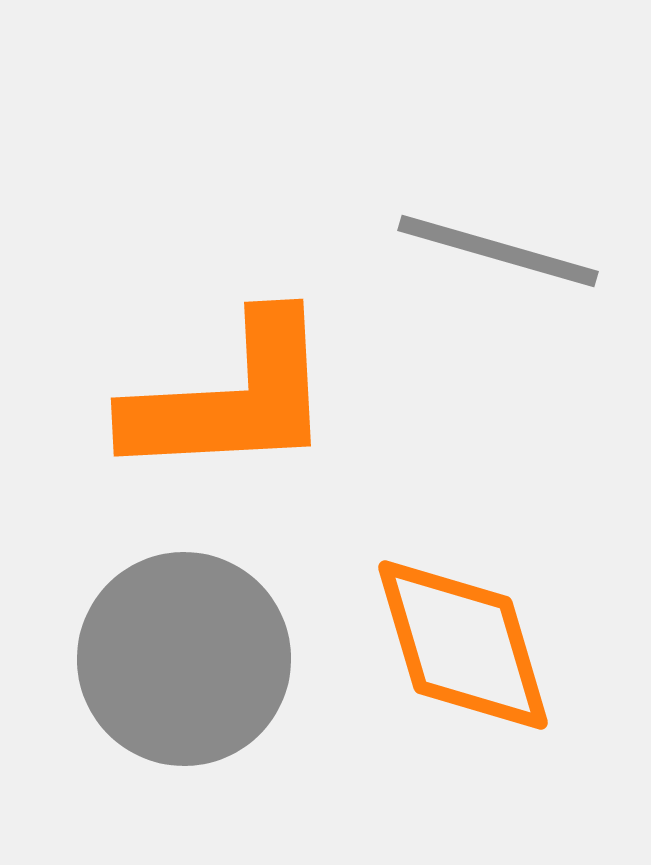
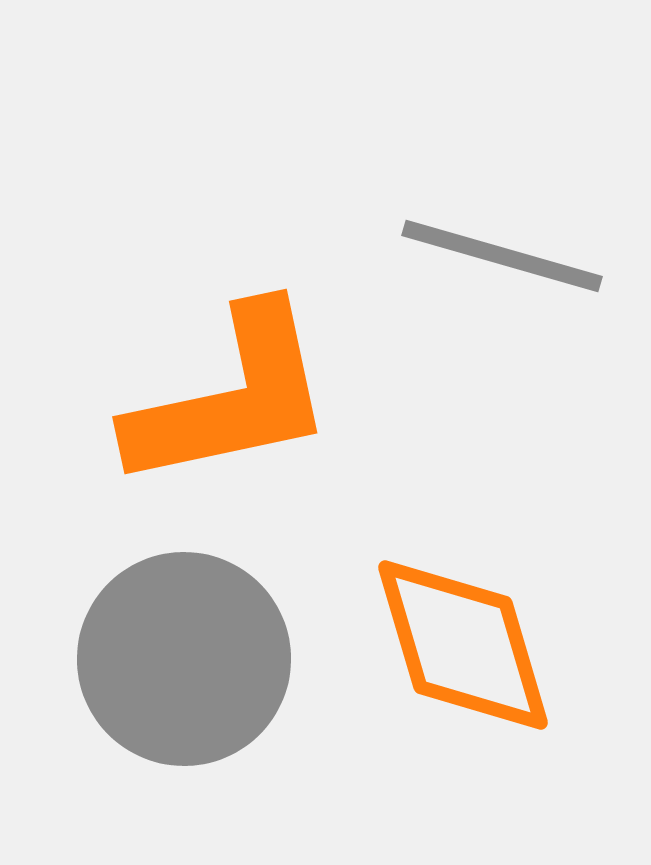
gray line: moved 4 px right, 5 px down
orange L-shape: rotated 9 degrees counterclockwise
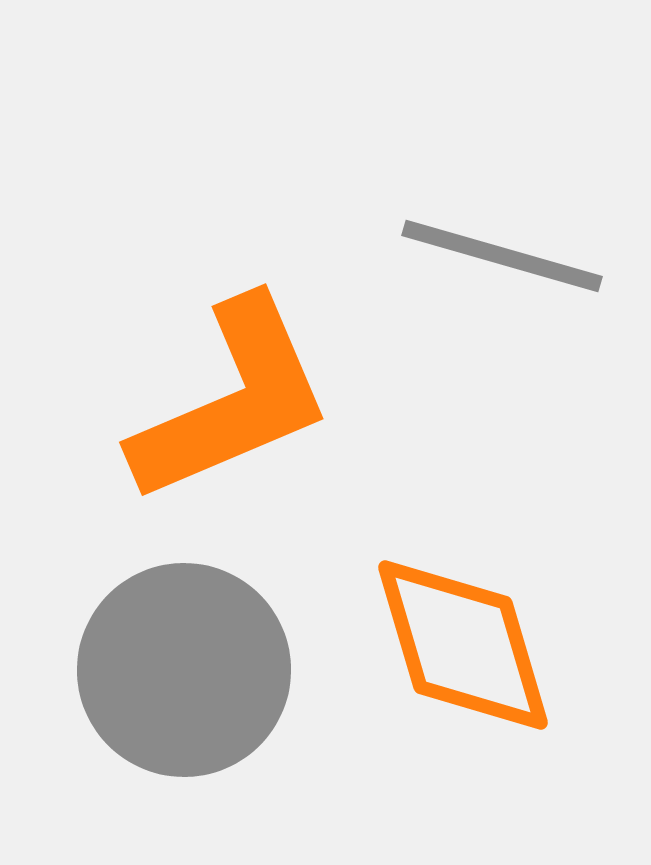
orange L-shape: moved 1 px right, 3 px down; rotated 11 degrees counterclockwise
gray circle: moved 11 px down
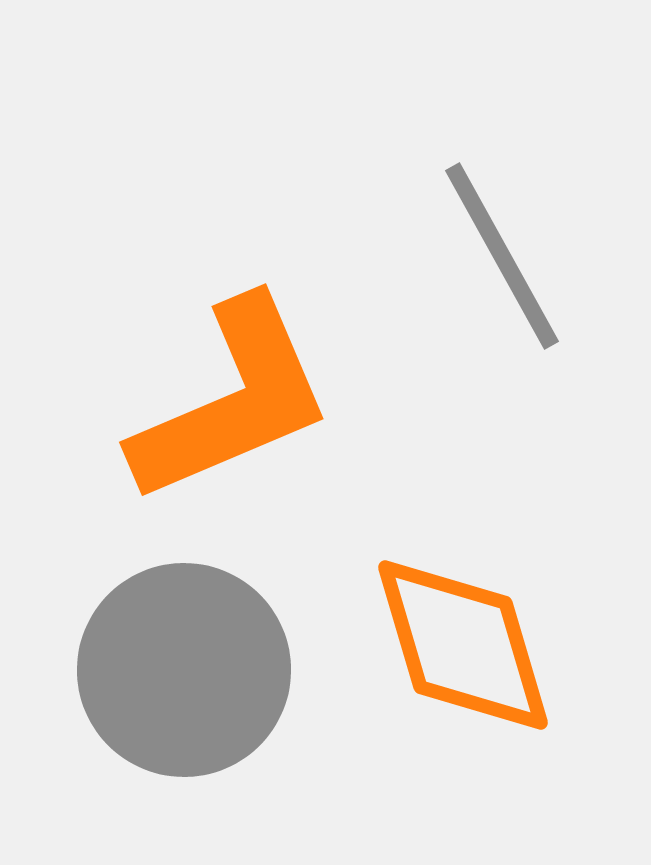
gray line: rotated 45 degrees clockwise
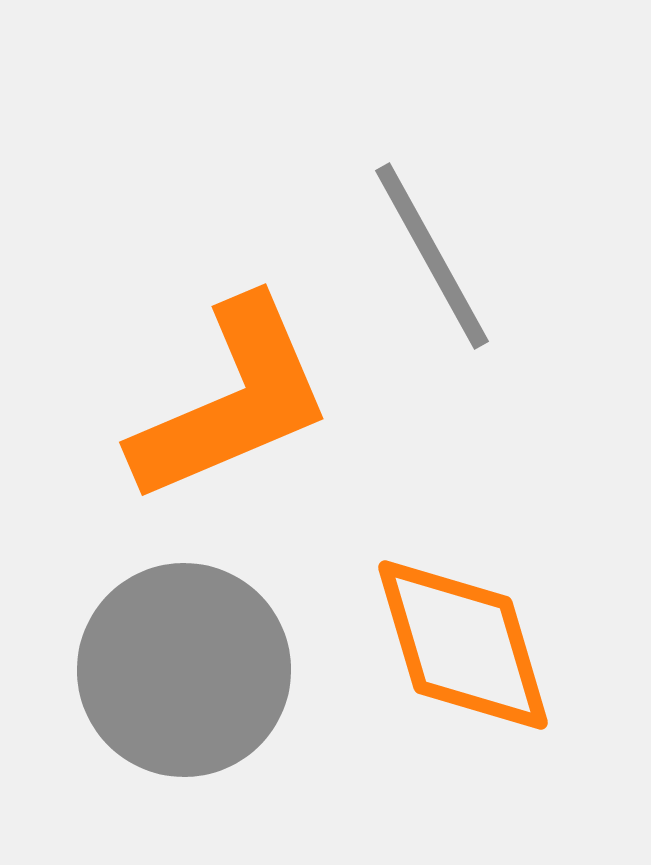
gray line: moved 70 px left
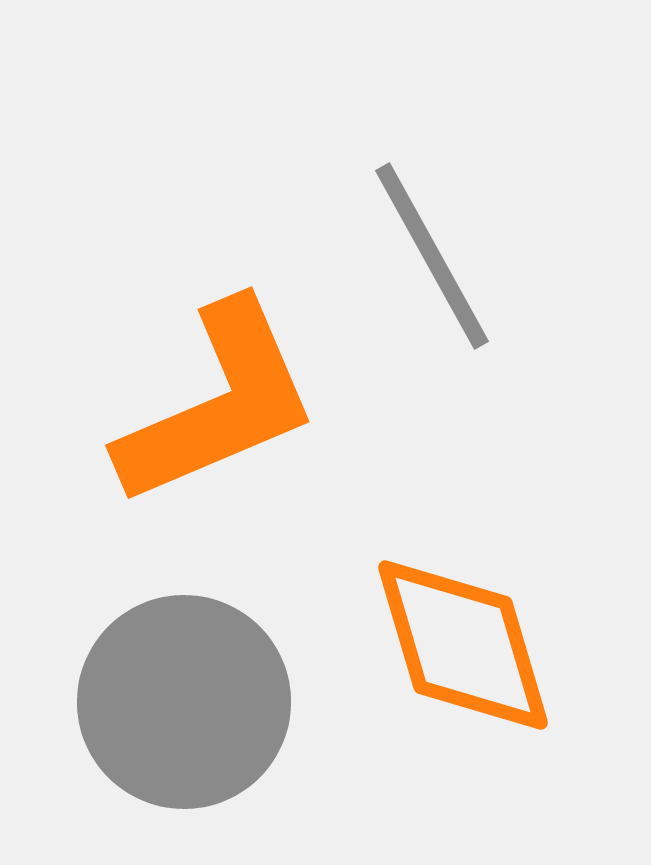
orange L-shape: moved 14 px left, 3 px down
gray circle: moved 32 px down
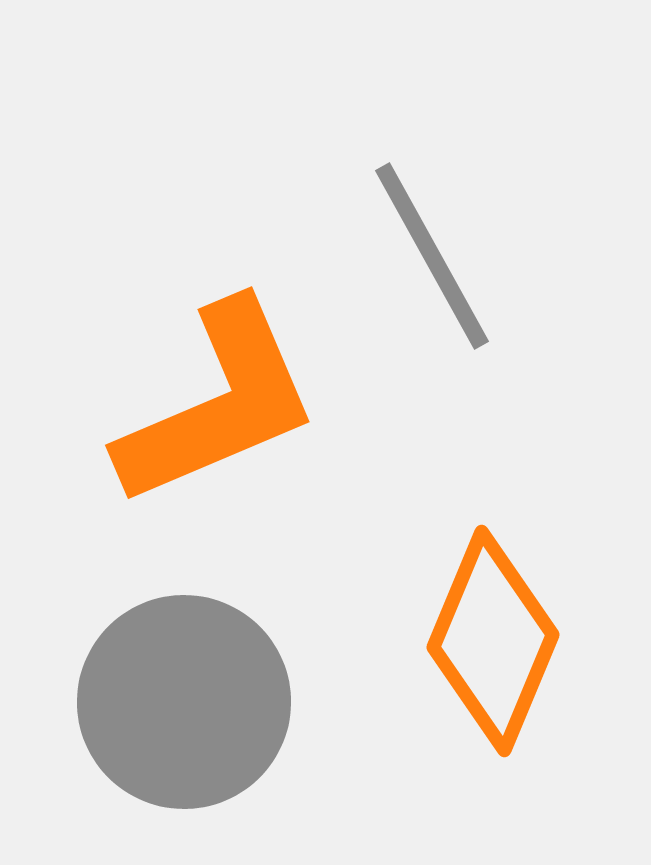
orange diamond: moved 30 px right, 4 px up; rotated 39 degrees clockwise
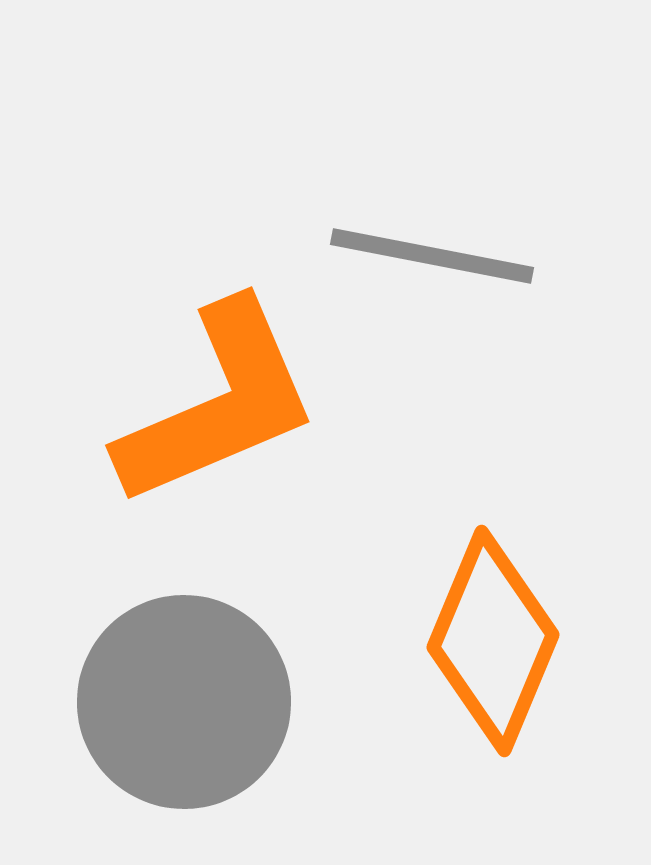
gray line: rotated 50 degrees counterclockwise
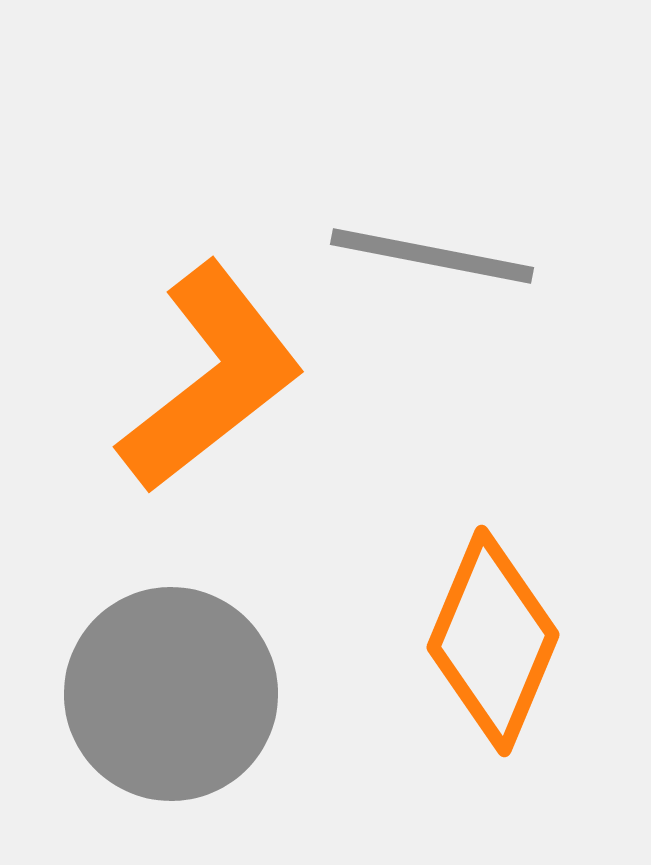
orange L-shape: moved 7 px left, 26 px up; rotated 15 degrees counterclockwise
gray circle: moved 13 px left, 8 px up
